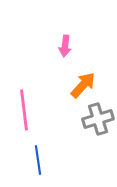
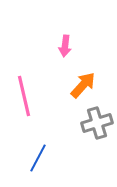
pink line: moved 14 px up; rotated 6 degrees counterclockwise
gray cross: moved 1 px left, 4 px down
blue line: moved 2 px up; rotated 36 degrees clockwise
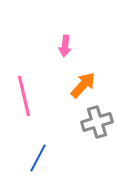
gray cross: moved 1 px up
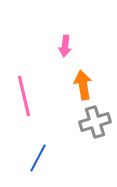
orange arrow: rotated 52 degrees counterclockwise
gray cross: moved 2 px left
